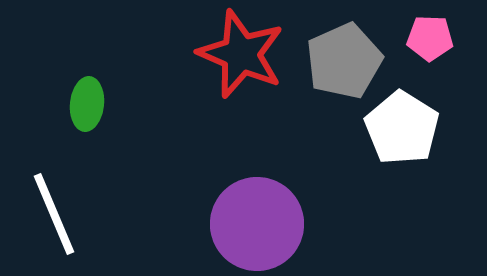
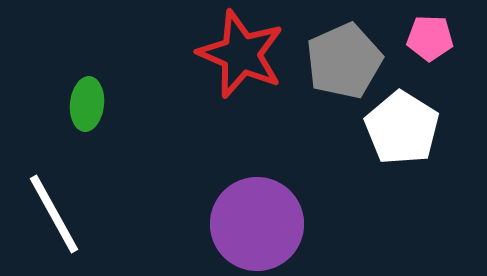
white line: rotated 6 degrees counterclockwise
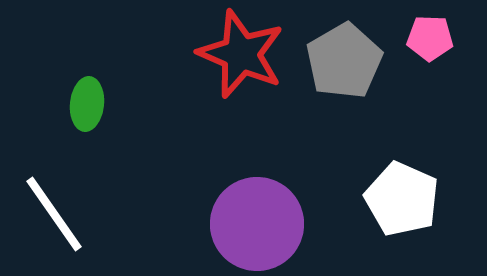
gray pentagon: rotated 6 degrees counterclockwise
white pentagon: moved 71 px down; rotated 8 degrees counterclockwise
white line: rotated 6 degrees counterclockwise
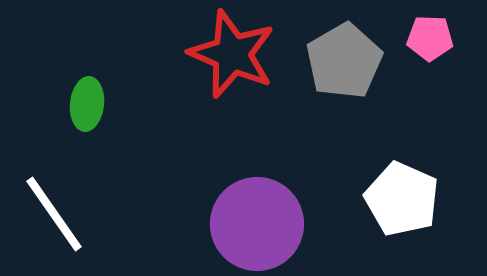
red star: moved 9 px left
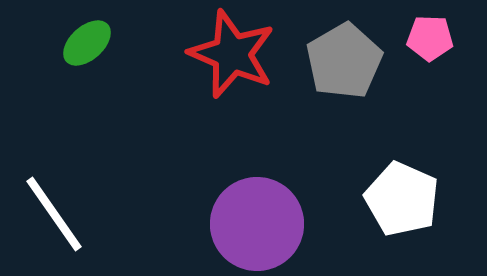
green ellipse: moved 61 px up; rotated 42 degrees clockwise
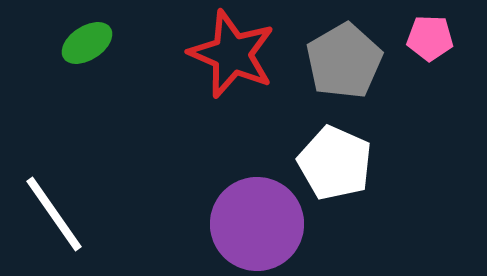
green ellipse: rotated 9 degrees clockwise
white pentagon: moved 67 px left, 36 px up
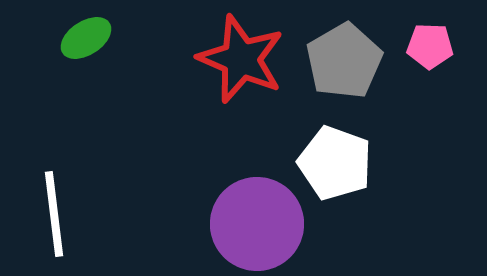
pink pentagon: moved 8 px down
green ellipse: moved 1 px left, 5 px up
red star: moved 9 px right, 5 px down
white pentagon: rotated 4 degrees counterclockwise
white line: rotated 28 degrees clockwise
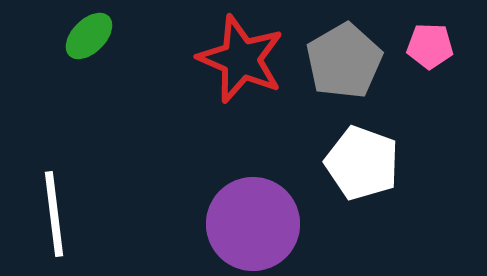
green ellipse: moved 3 px right, 2 px up; rotated 12 degrees counterclockwise
white pentagon: moved 27 px right
purple circle: moved 4 px left
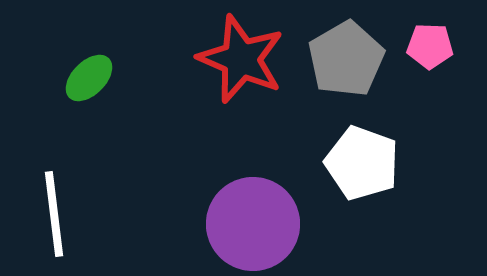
green ellipse: moved 42 px down
gray pentagon: moved 2 px right, 2 px up
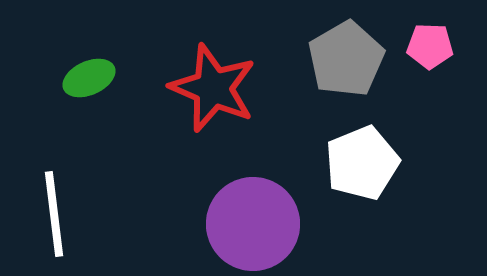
red star: moved 28 px left, 29 px down
green ellipse: rotated 21 degrees clockwise
white pentagon: rotated 30 degrees clockwise
